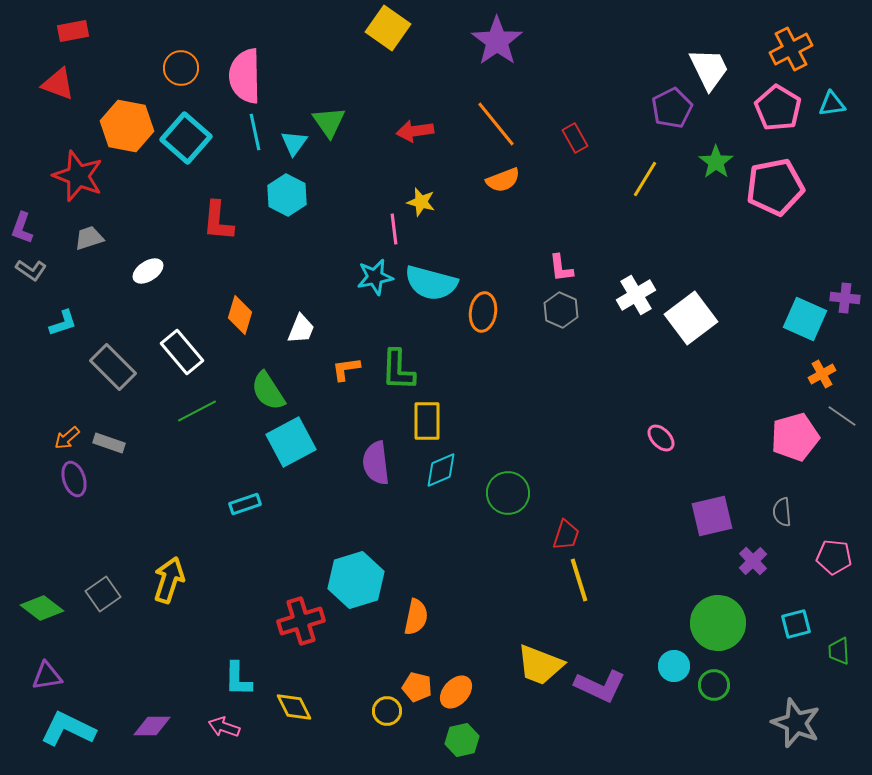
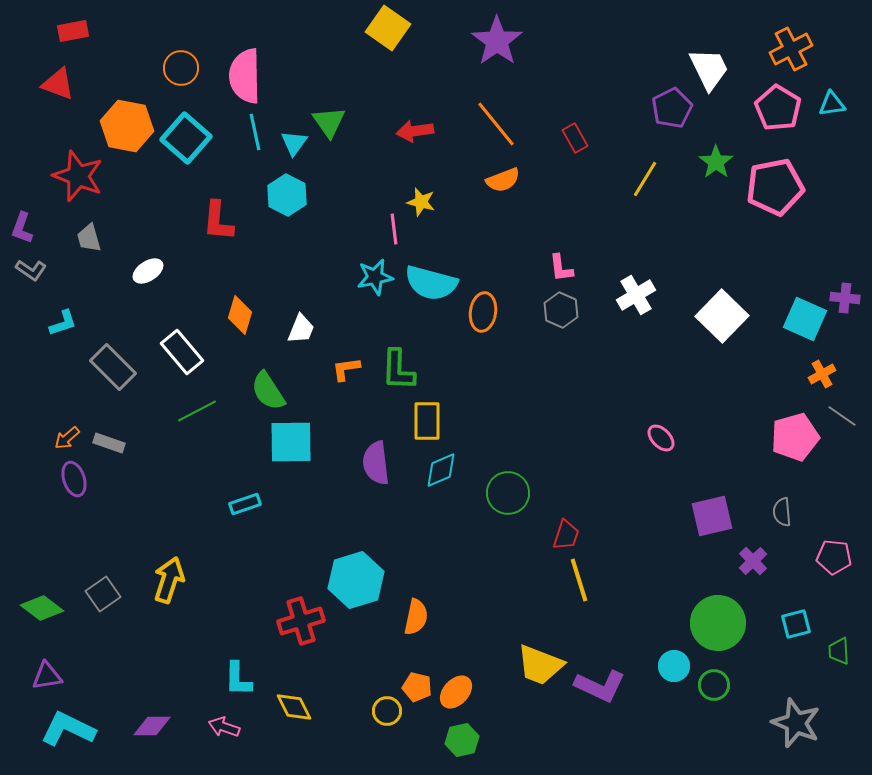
gray trapezoid at (89, 238): rotated 88 degrees counterclockwise
white square at (691, 318): moved 31 px right, 2 px up; rotated 9 degrees counterclockwise
cyan square at (291, 442): rotated 27 degrees clockwise
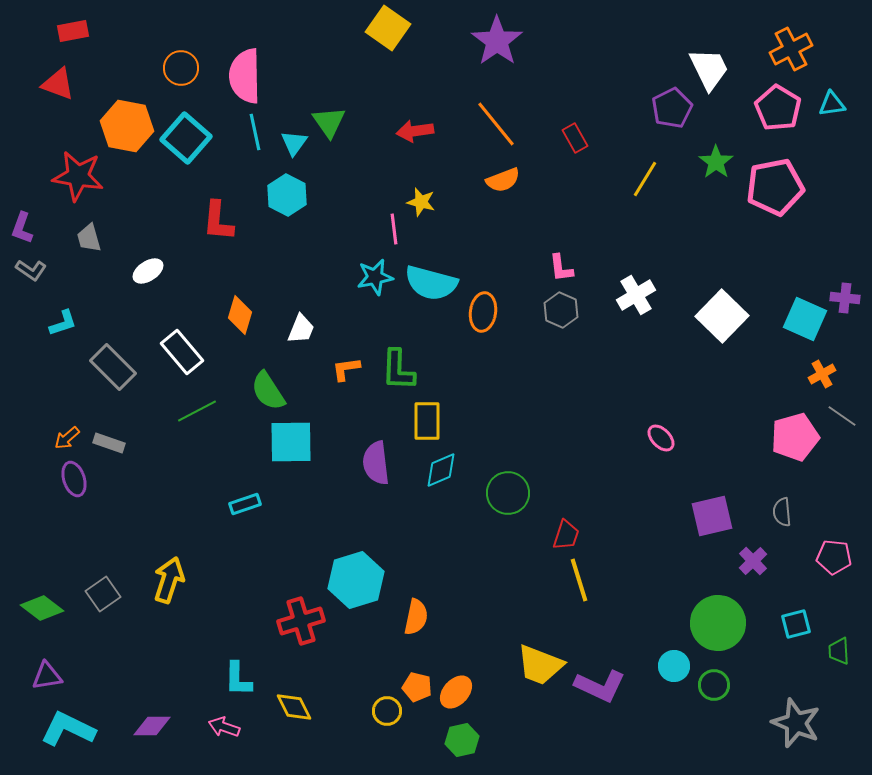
red star at (78, 176): rotated 12 degrees counterclockwise
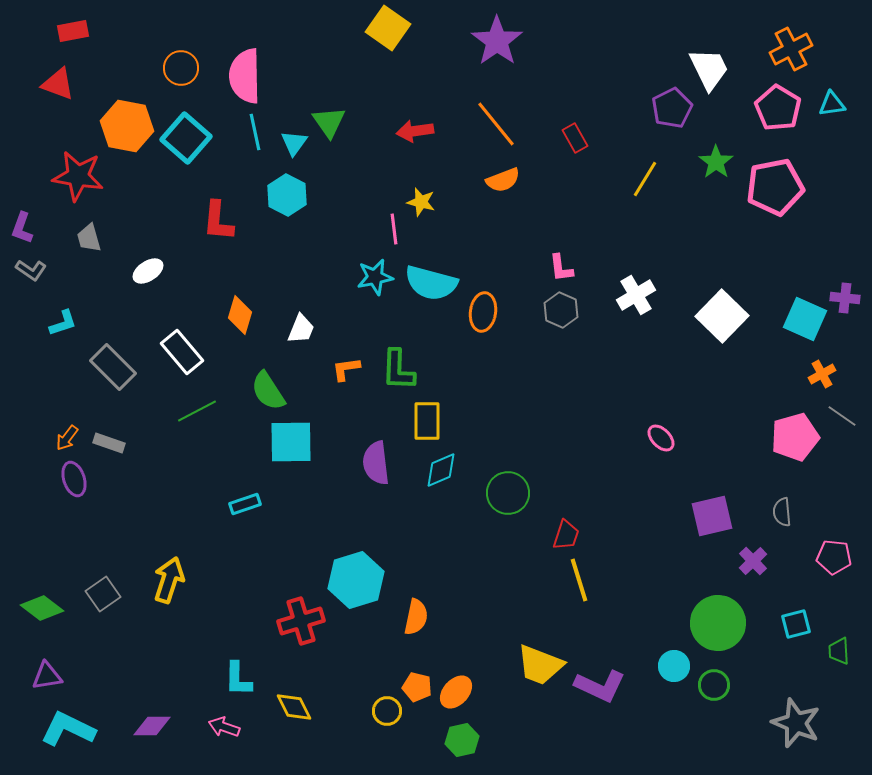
orange arrow at (67, 438): rotated 12 degrees counterclockwise
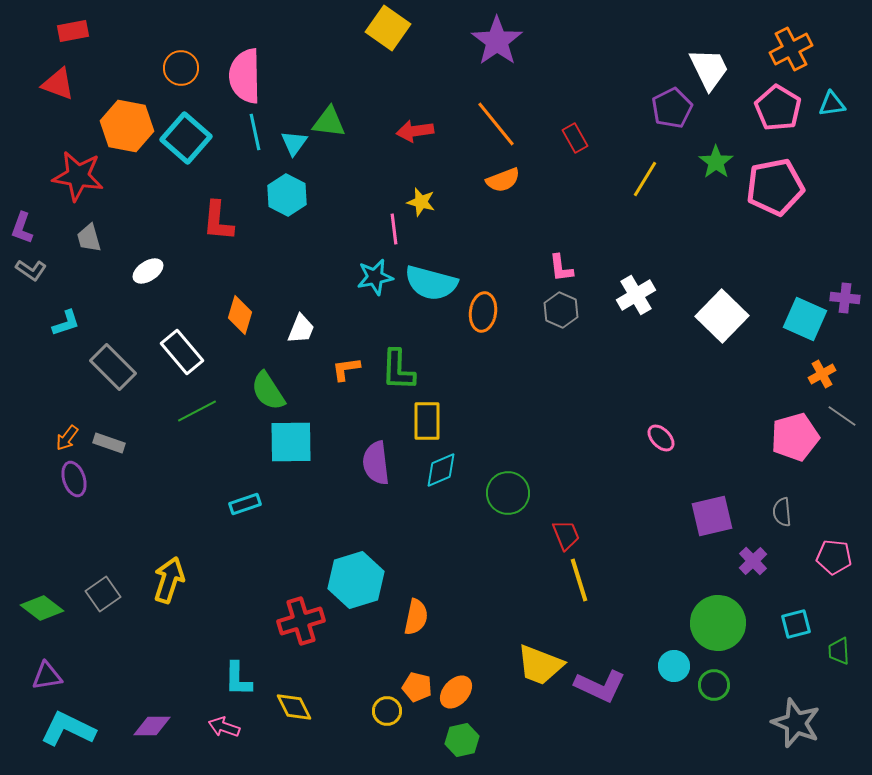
green triangle at (329, 122): rotated 48 degrees counterclockwise
cyan L-shape at (63, 323): moved 3 px right
red trapezoid at (566, 535): rotated 40 degrees counterclockwise
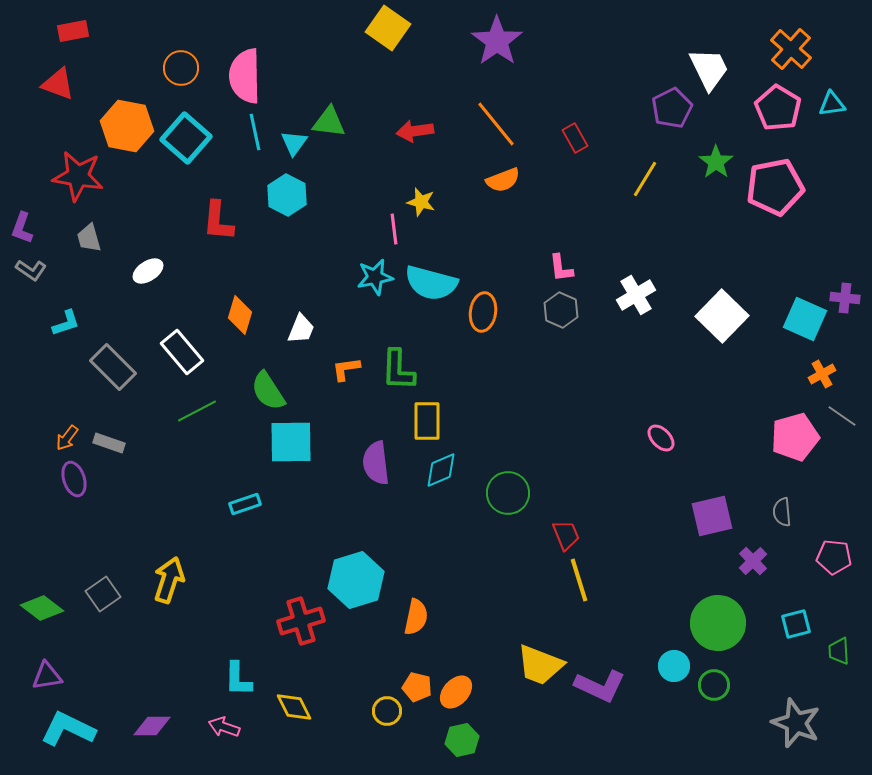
orange cross at (791, 49): rotated 21 degrees counterclockwise
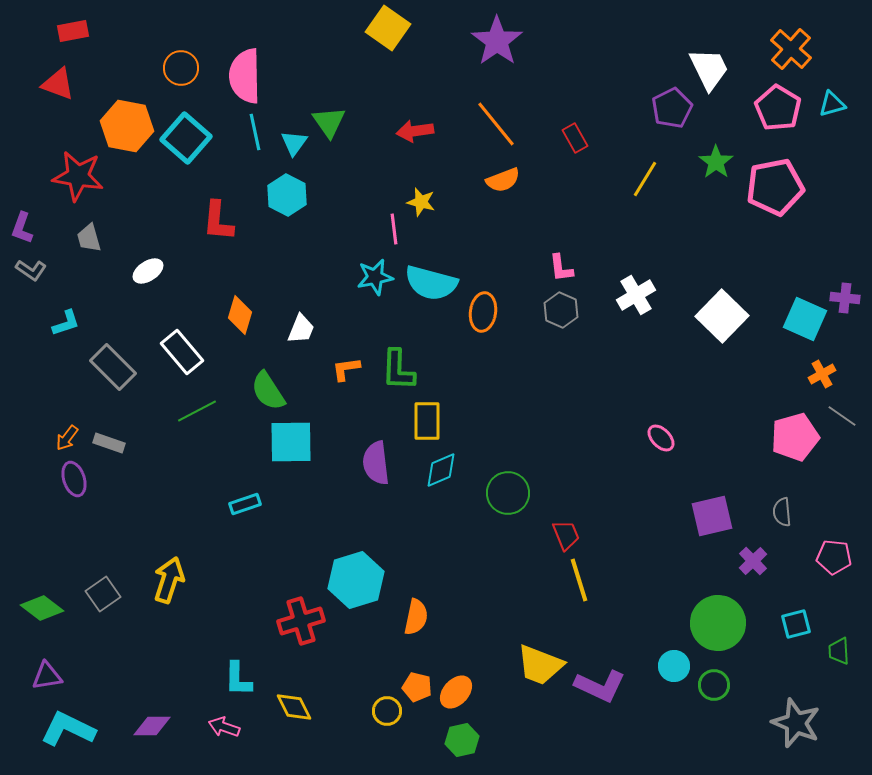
cyan triangle at (832, 104): rotated 8 degrees counterclockwise
green triangle at (329, 122): rotated 48 degrees clockwise
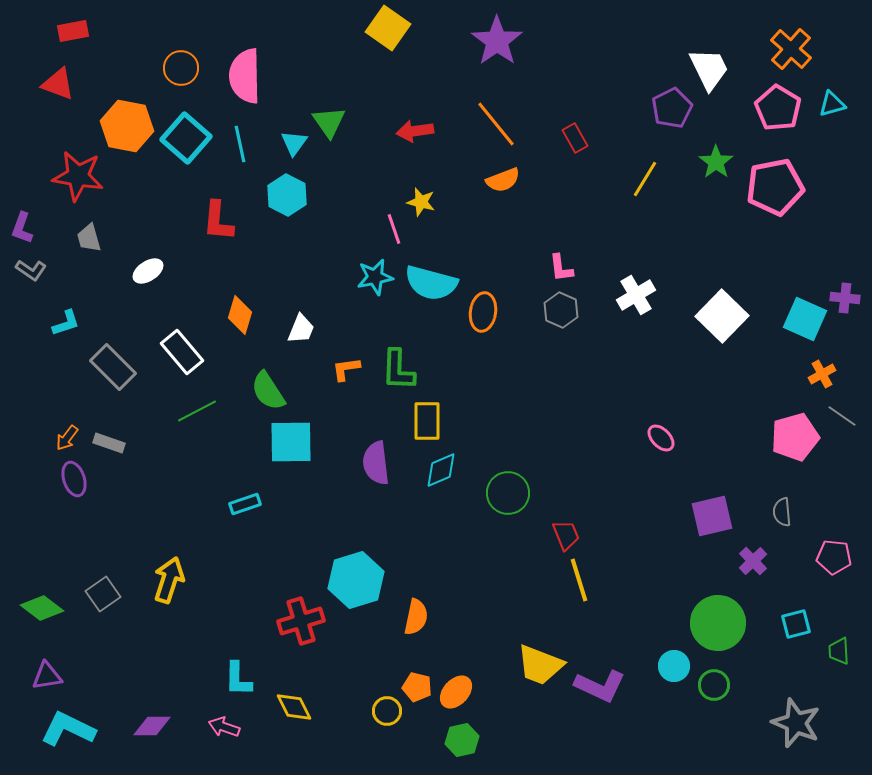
cyan line at (255, 132): moved 15 px left, 12 px down
pink line at (394, 229): rotated 12 degrees counterclockwise
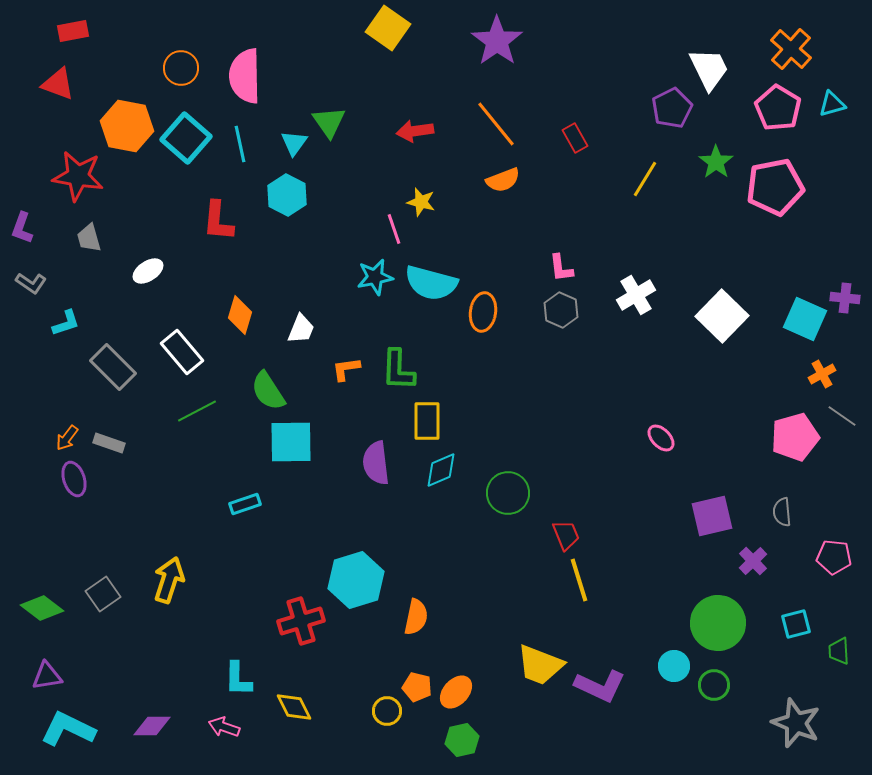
gray L-shape at (31, 270): moved 13 px down
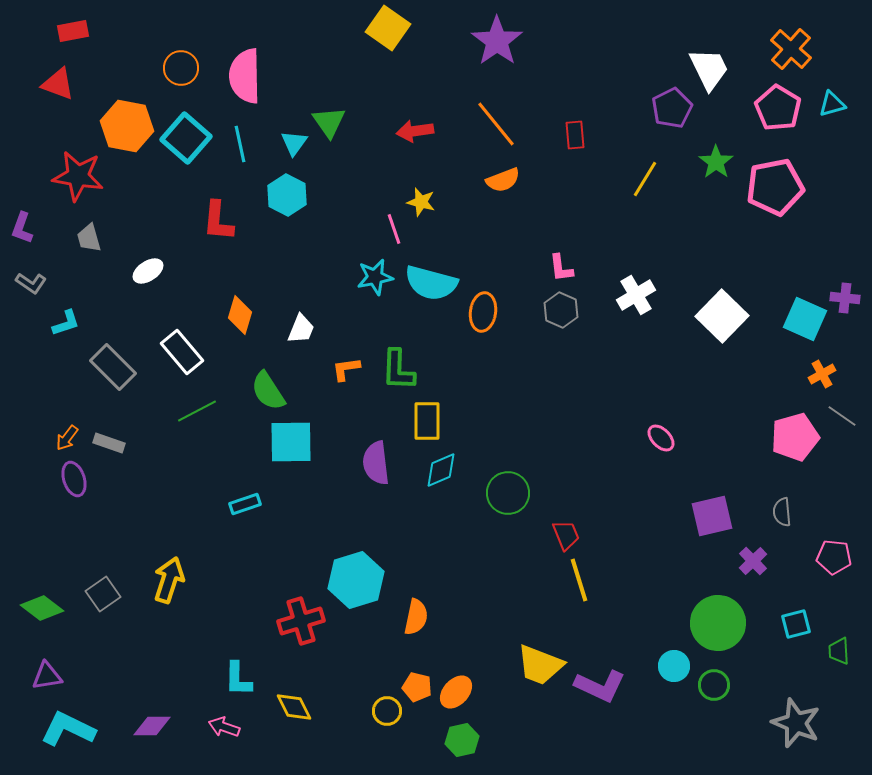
red rectangle at (575, 138): moved 3 px up; rotated 24 degrees clockwise
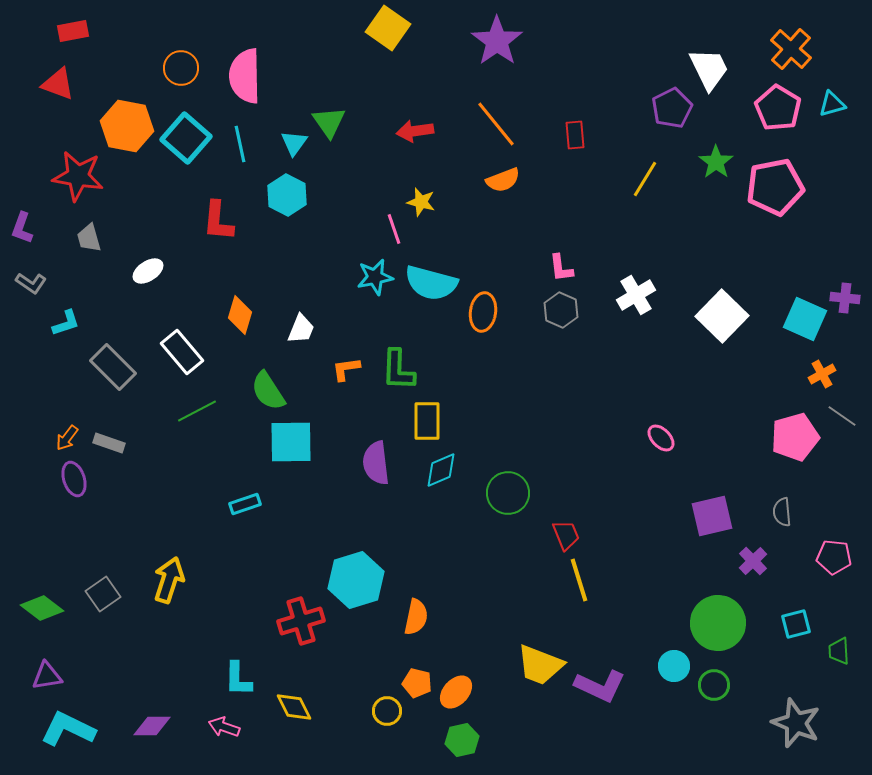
orange pentagon at (417, 687): moved 4 px up
